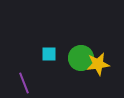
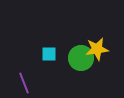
yellow star: moved 1 px left, 15 px up
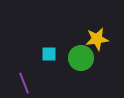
yellow star: moved 10 px up
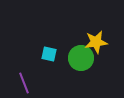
yellow star: moved 1 px left, 3 px down
cyan square: rotated 14 degrees clockwise
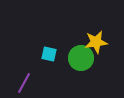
purple line: rotated 50 degrees clockwise
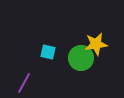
yellow star: moved 2 px down
cyan square: moved 1 px left, 2 px up
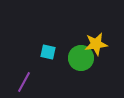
purple line: moved 1 px up
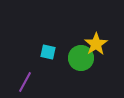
yellow star: rotated 25 degrees counterclockwise
purple line: moved 1 px right
